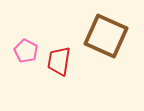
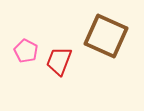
red trapezoid: rotated 12 degrees clockwise
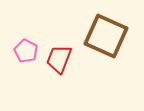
red trapezoid: moved 2 px up
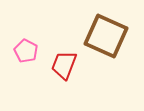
red trapezoid: moved 5 px right, 6 px down
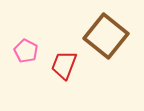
brown square: rotated 15 degrees clockwise
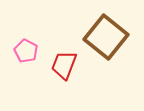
brown square: moved 1 px down
